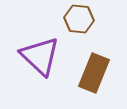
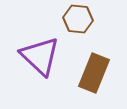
brown hexagon: moved 1 px left
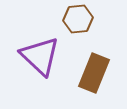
brown hexagon: rotated 12 degrees counterclockwise
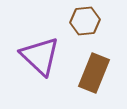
brown hexagon: moved 7 px right, 2 px down
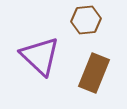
brown hexagon: moved 1 px right, 1 px up
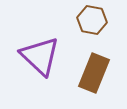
brown hexagon: moved 6 px right; rotated 16 degrees clockwise
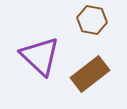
brown rectangle: moved 4 px left, 1 px down; rotated 30 degrees clockwise
